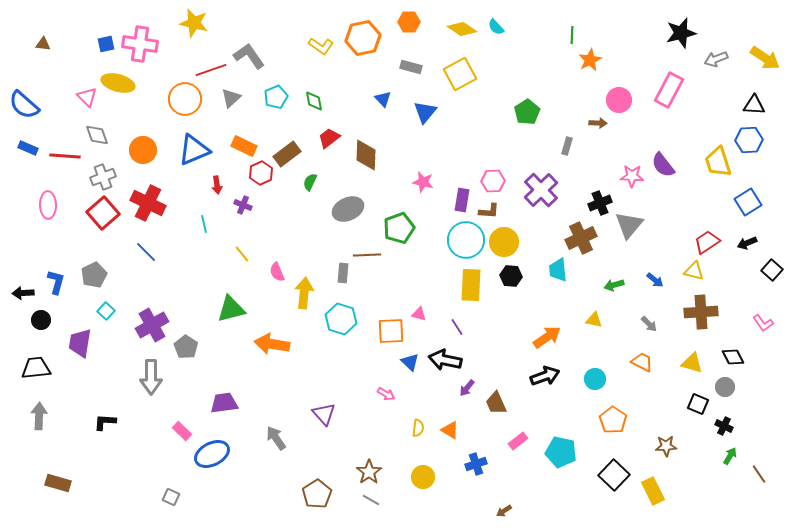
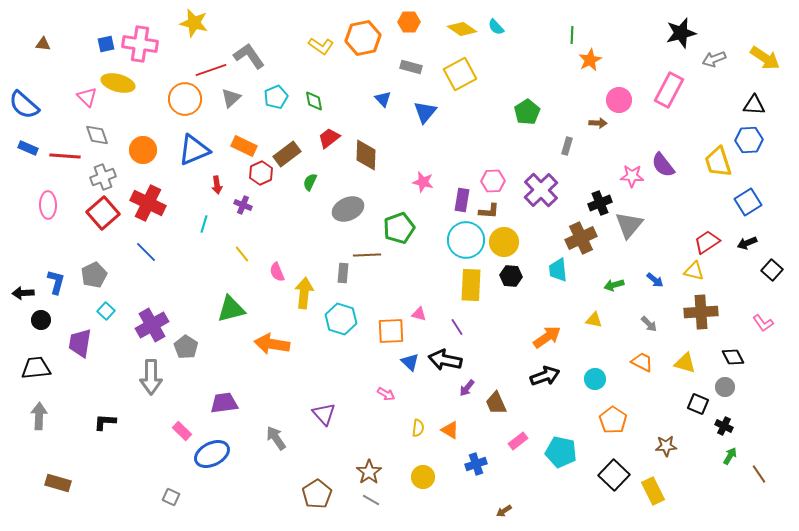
gray arrow at (716, 59): moved 2 px left
cyan line at (204, 224): rotated 30 degrees clockwise
yellow triangle at (692, 363): moved 7 px left
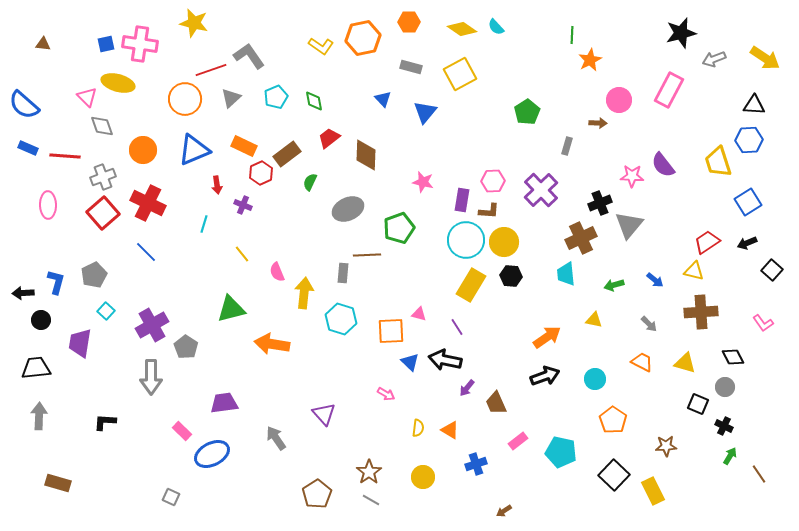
gray diamond at (97, 135): moved 5 px right, 9 px up
cyan trapezoid at (558, 270): moved 8 px right, 4 px down
yellow rectangle at (471, 285): rotated 28 degrees clockwise
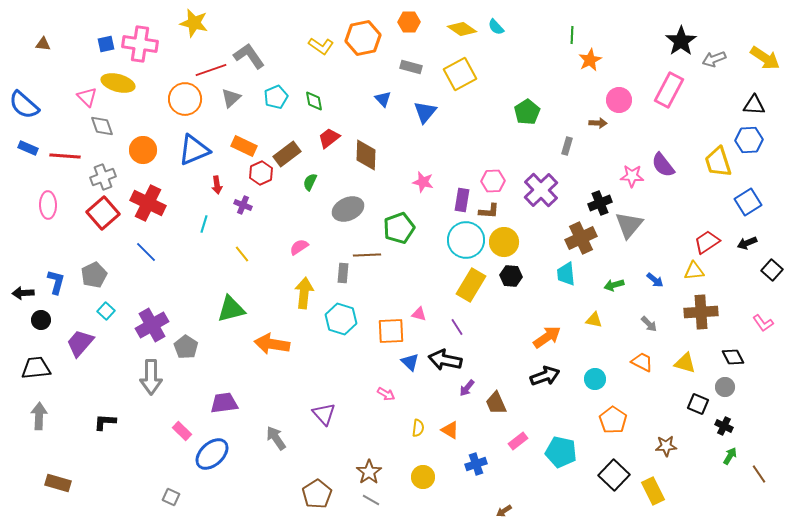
black star at (681, 33): moved 8 px down; rotated 20 degrees counterclockwise
yellow triangle at (694, 271): rotated 20 degrees counterclockwise
pink semicircle at (277, 272): moved 22 px right, 25 px up; rotated 78 degrees clockwise
purple trapezoid at (80, 343): rotated 32 degrees clockwise
blue ellipse at (212, 454): rotated 16 degrees counterclockwise
